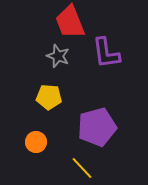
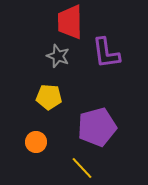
red trapezoid: rotated 21 degrees clockwise
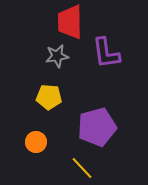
gray star: moved 1 px left; rotated 30 degrees counterclockwise
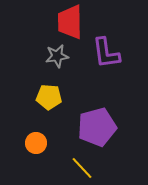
orange circle: moved 1 px down
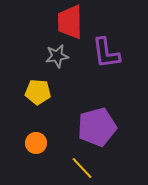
yellow pentagon: moved 11 px left, 5 px up
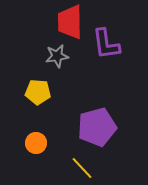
purple L-shape: moved 9 px up
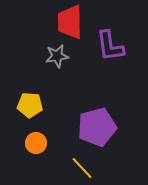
purple L-shape: moved 4 px right, 2 px down
yellow pentagon: moved 8 px left, 13 px down
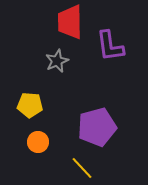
gray star: moved 5 px down; rotated 15 degrees counterclockwise
orange circle: moved 2 px right, 1 px up
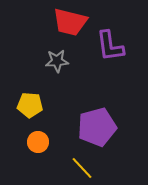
red trapezoid: rotated 75 degrees counterclockwise
gray star: rotated 20 degrees clockwise
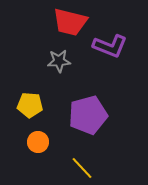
purple L-shape: rotated 60 degrees counterclockwise
gray star: moved 2 px right
purple pentagon: moved 9 px left, 12 px up
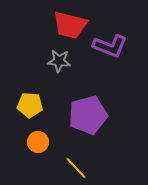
red trapezoid: moved 3 px down
gray star: rotated 10 degrees clockwise
yellow line: moved 6 px left
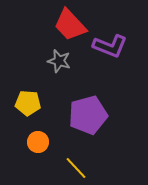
red trapezoid: rotated 33 degrees clockwise
gray star: rotated 10 degrees clockwise
yellow pentagon: moved 2 px left, 2 px up
